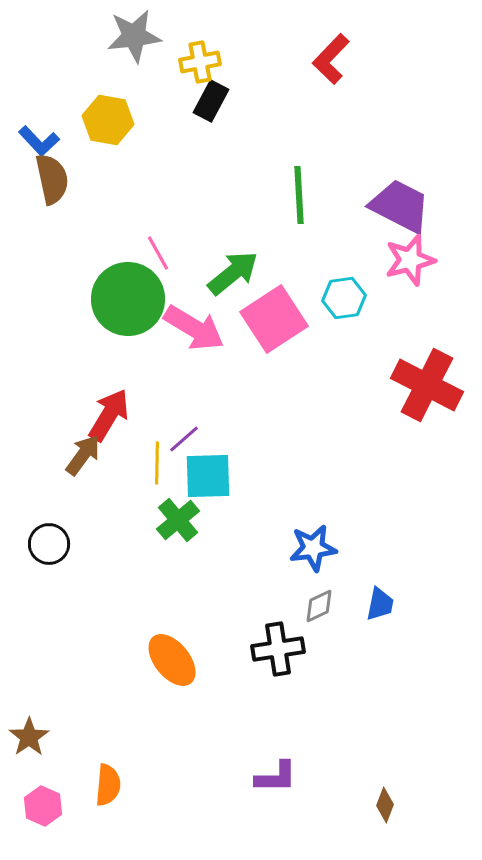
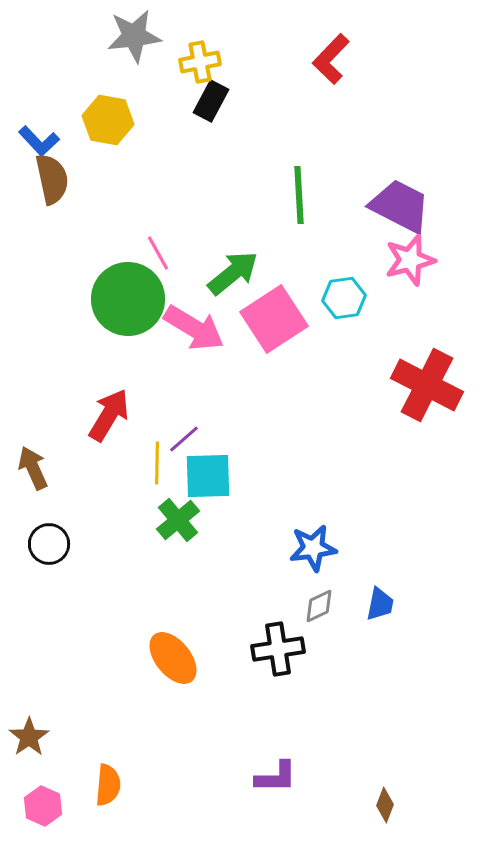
brown arrow: moved 50 px left, 13 px down; rotated 60 degrees counterclockwise
orange ellipse: moved 1 px right, 2 px up
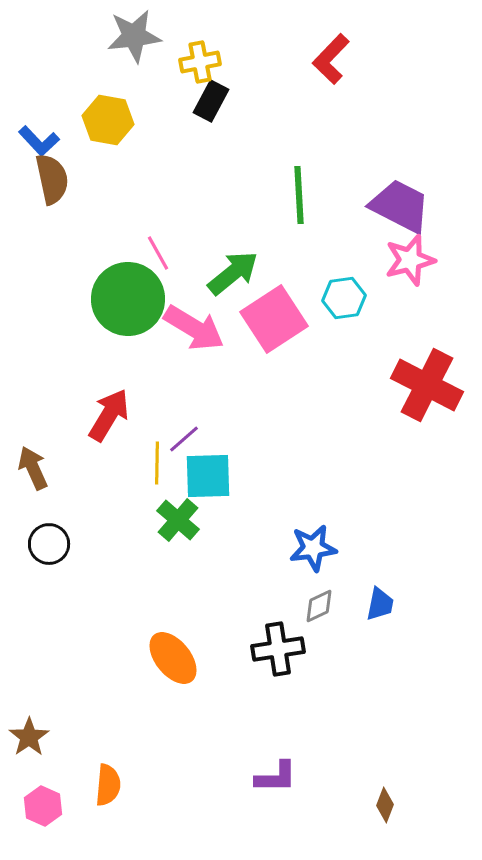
green cross: rotated 9 degrees counterclockwise
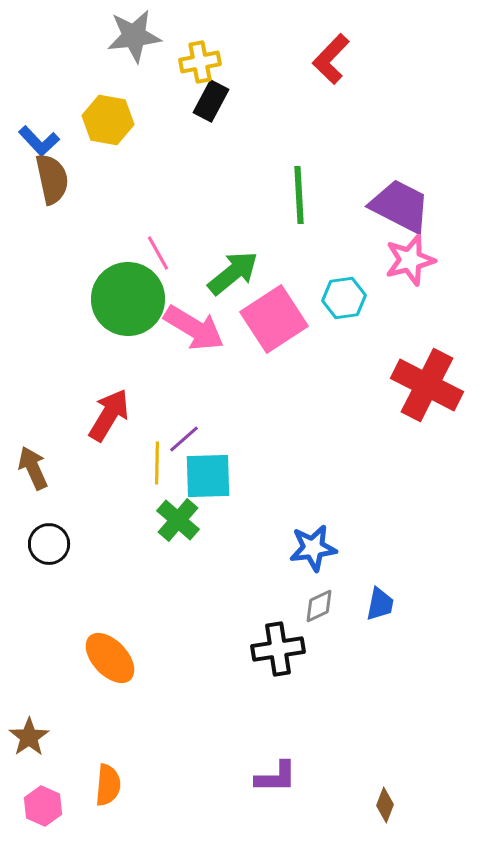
orange ellipse: moved 63 px left; rotated 4 degrees counterclockwise
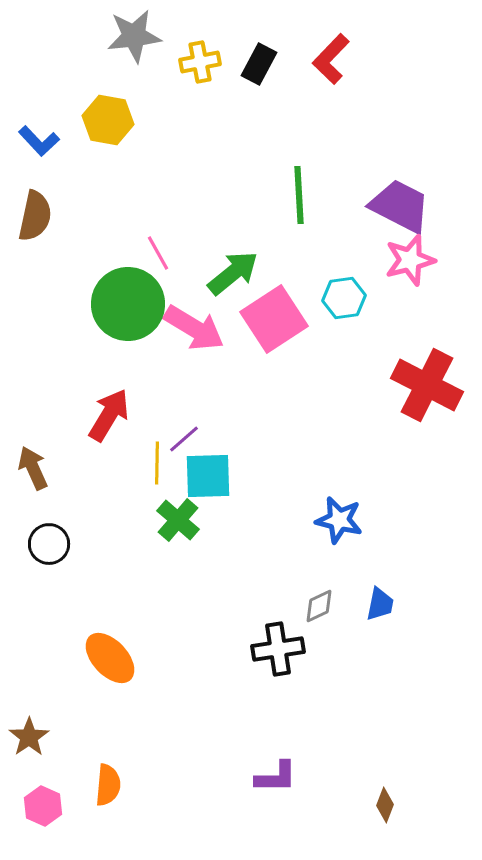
black rectangle: moved 48 px right, 37 px up
brown semicircle: moved 17 px left, 37 px down; rotated 24 degrees clockwise
green circle: moved 5 px down
blue star: moved 26 px right, 28 px up; rotated 21 degrees clockwise
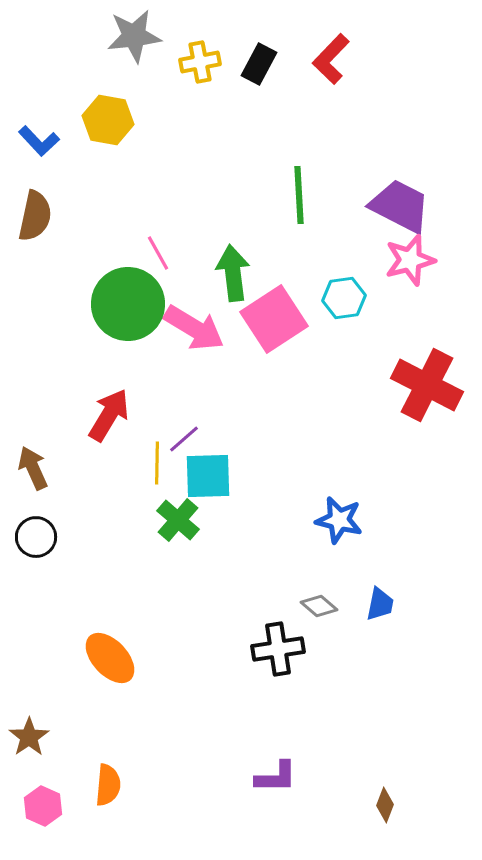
green arrow: rotated 58 degrees counterclockwise
black circle: moved 13 px left, 7 px up
gray diamond: rotated 66 degrees clockwise
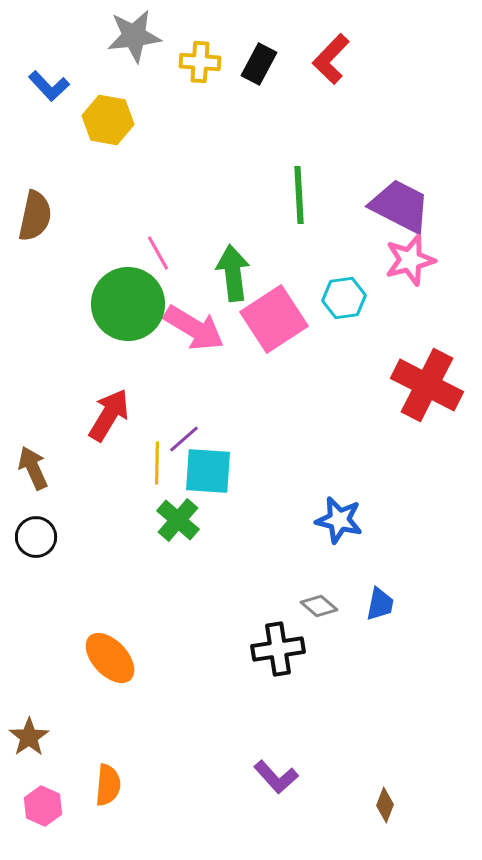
yellow cross: rotated 15 degrees clockwise
blue L-shape: moved 10 px right, 55 px up
cyan square: moved 5 px up; rotated 6 degrees clockwise
purple L-shape: rotated 48 degrees clockwise
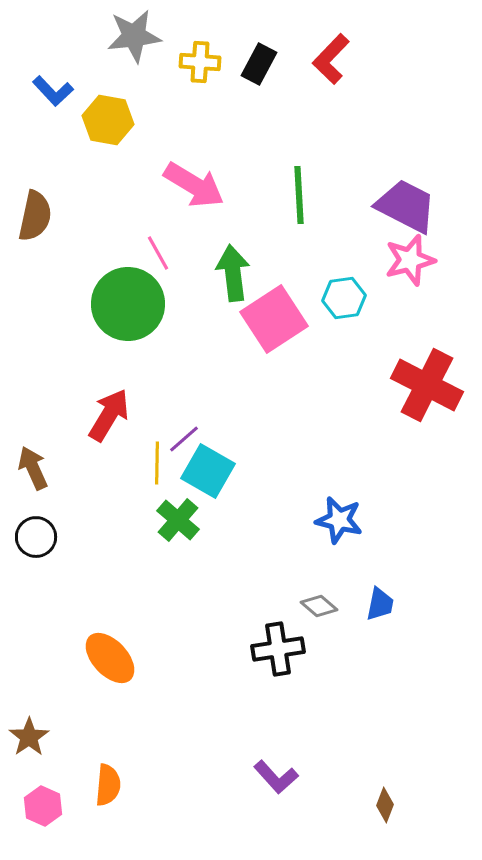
blue L-shape: moved 4 px right, 5 px down
purple trapezoid: moved 6 px right
pink arrow: moved 143 px up
cyan square: rotated 26 degrees clockwise
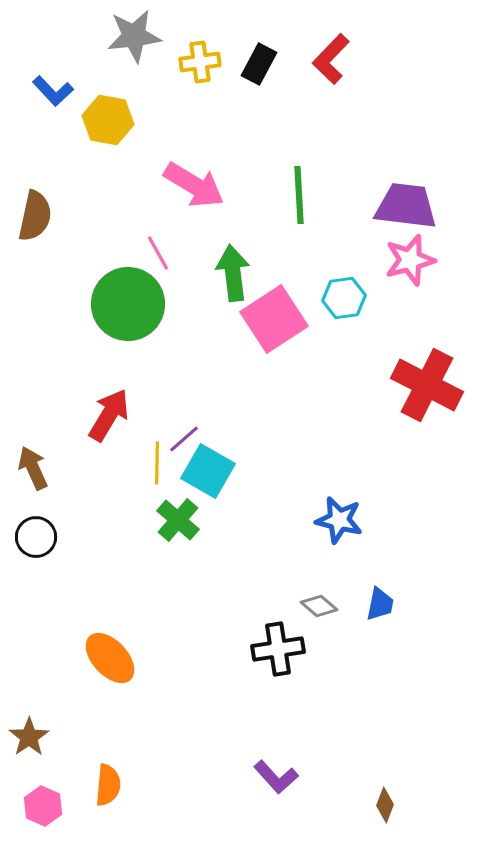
yellow cross: rotated 12 degrees counterclockwise
purple trapezoid: rotated 20 degrees counterclockwise
